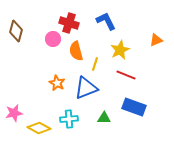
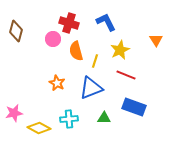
blue L-shape: moved 1 px down
orange triangle: rotated 40 degrees counterclockwise
yellow line: moved 3 px up
blue triangle: moved 5 px right
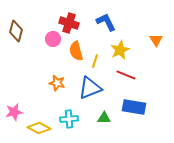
orange star: rotated 14 degrees counterclockwise
blue triangle: moved 1 px left
blue rectangle: rotated 10 degrees counterclockwise
pink star: moved 1 px up
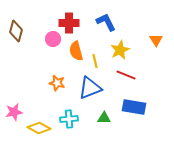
red cross: rotated 18 degrees counterclockwise
yellow line: rotated 32 degrees counterclockwise
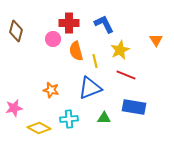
blue L-shape: moved 2 px left, 2 px down
orange star: moved 6 px left, 7 px down
pink star: moved 4 px up
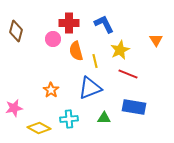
red line: moved 2 px right, 1 px up
orange star: rotated 21 degrees clockwise
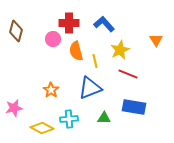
blue L-shape: rotated 15 degrees counterclockwise
yellow diamond: moved 3 px right
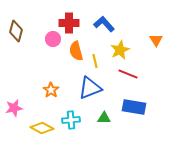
cyan cross: moved 2 px right, 1 px down
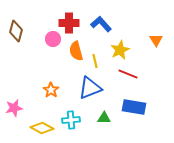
blue L-shape: moved 3 px left
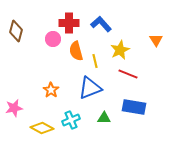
cyan cross: rotated 18 degrees counterclockwise
